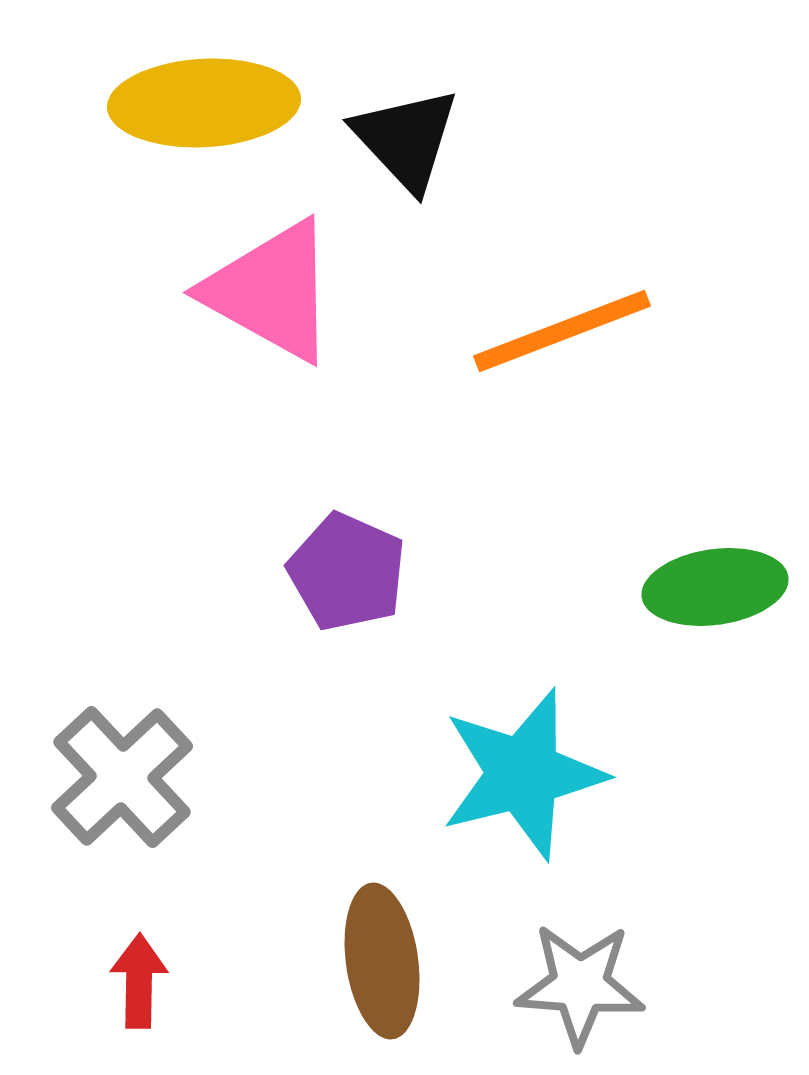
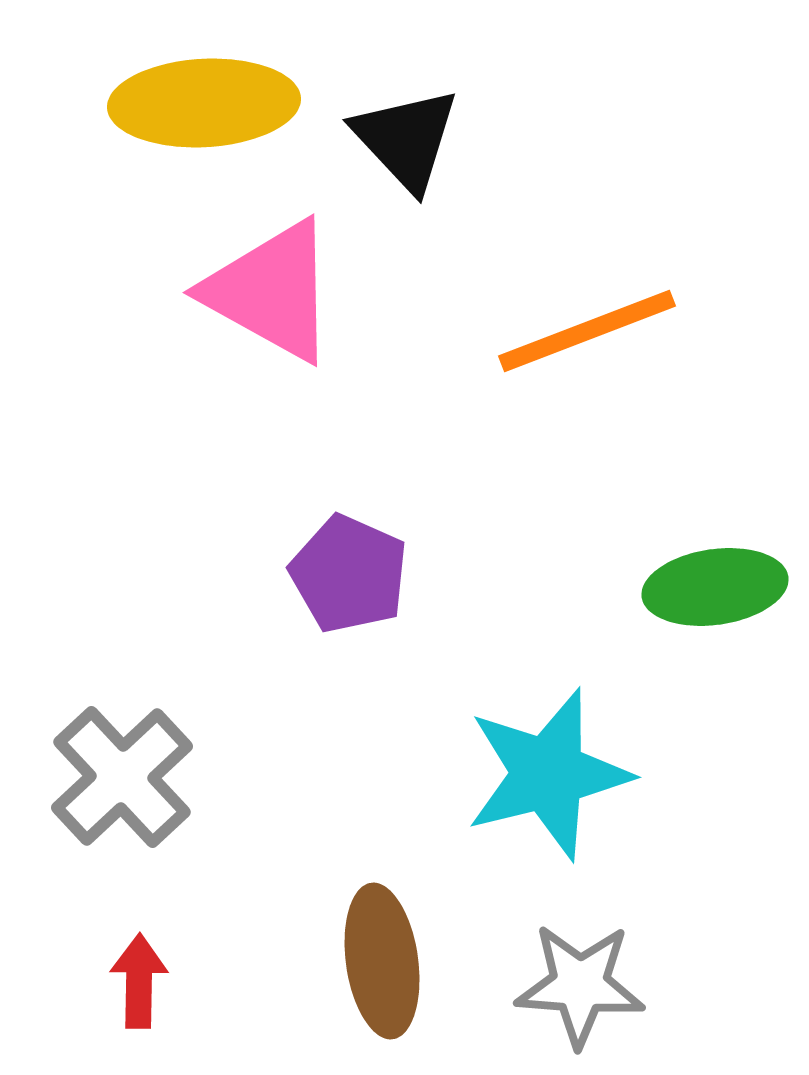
orange line: moved 25 px right
purple pentagon: moved 2 px right, 2 px down
cyan star: moved 25 px right
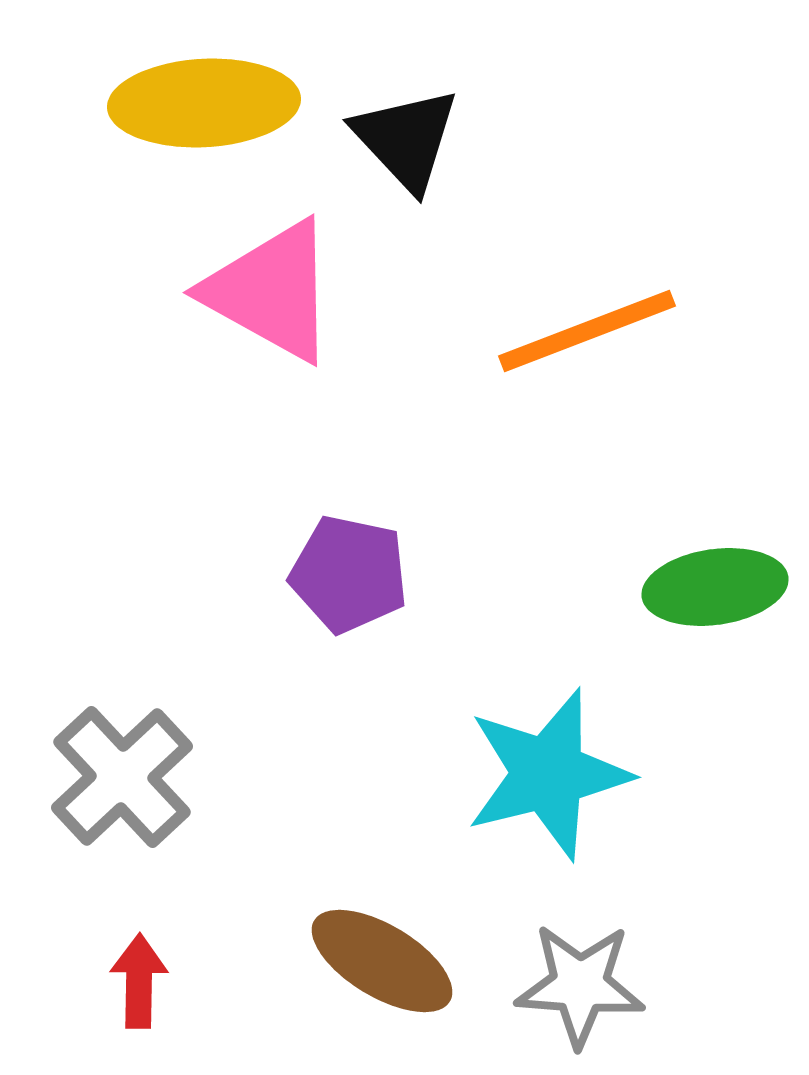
purple pentagon: rotated 12 degrees counterclockwise
brown ellipse: rotated 51 degrees counterclockwise
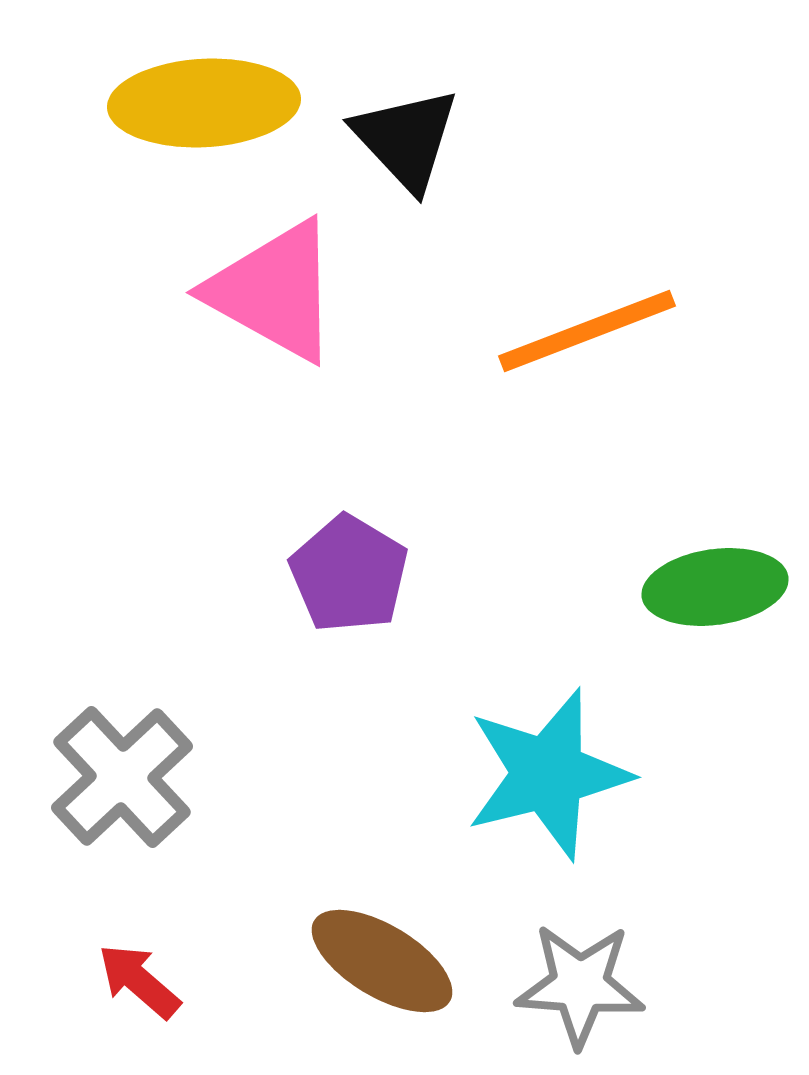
pink triangle: moved 3 px right
purple pentagon: rotated 19 degrees clockwise
red arrow: rotated 50 degrees counterclockwise
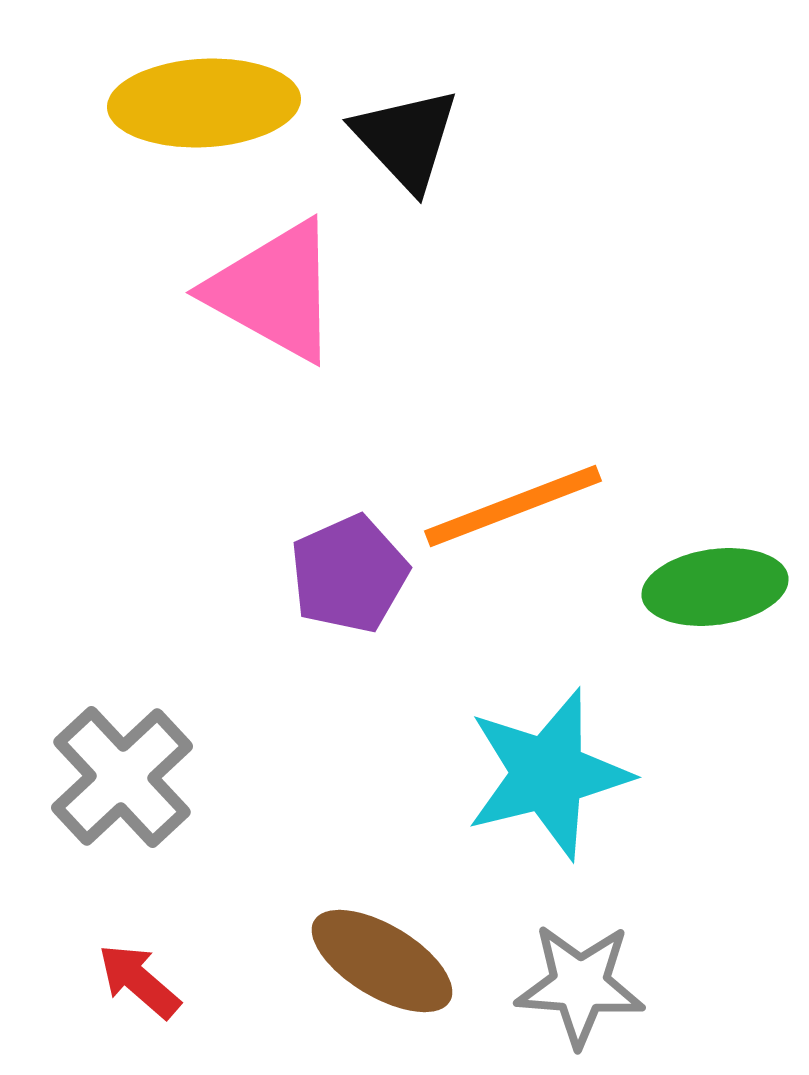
orange line: moved 74 px left, 175 px down
purple pentagon: rotated 17 degrees clockwise
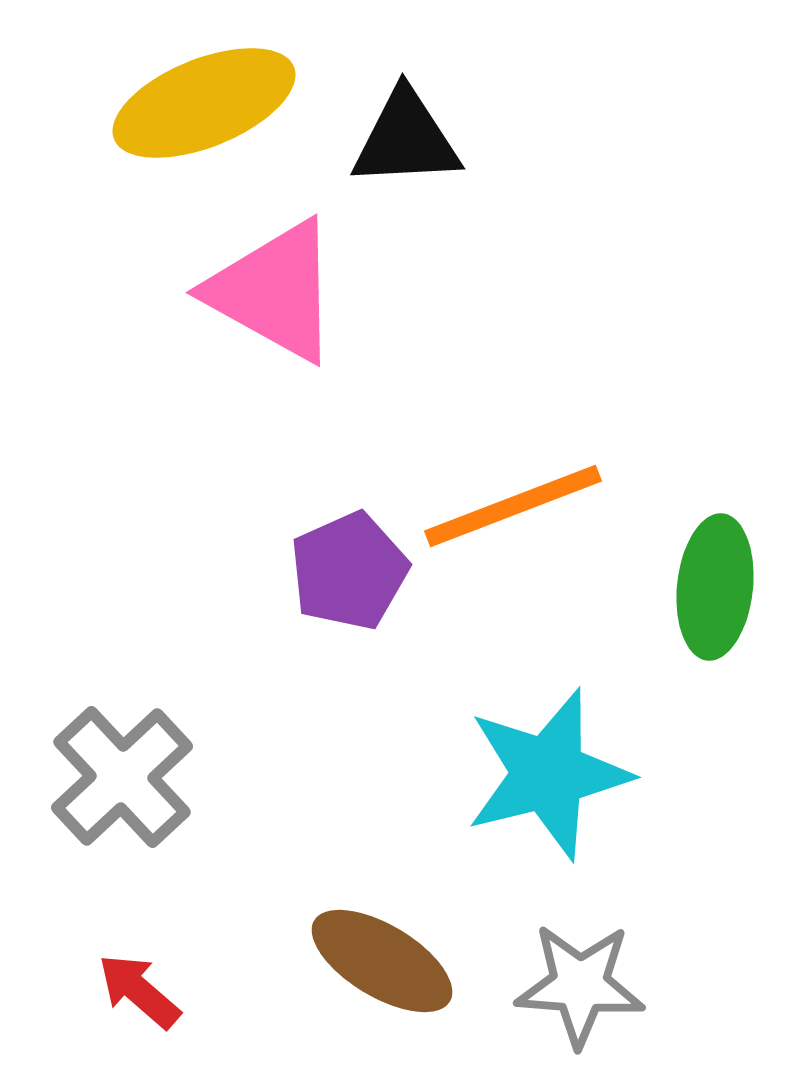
yellow ellipse: rotated 19 degrees counterclockwise
black triangle: rotated 50 degrees counterclockwise
purple pentagon: moved 3 px up
green ellipse: rotated 76 degrees counterclockwise
red arrow: moved 10 px down
